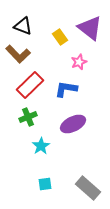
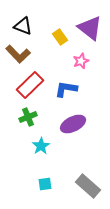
pink star: moved 2 px right, 1 px up
gray rectangle: moved 2 px up
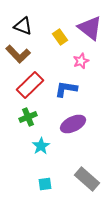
gray rectangle: moved 1 px left, 7 px up
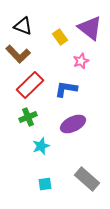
cyan star: rotated 12 degrees clockwise
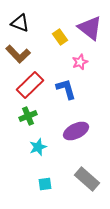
black triangle: moved 3 px left, 3 px up
pink star: moved 1 px left, 1 px down
blue L-shape: rotated 65 degrees clockwise
green cross: moved 1 px up
purple ellipse: moved 3 px right, 7 px down
cyan star: moved 3 px left, 1 px down
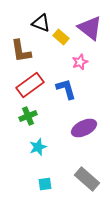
black triangle: moved 21 px right
yellow rectangle: moved 1 px right; rotated 14 degrees counterclockwise
brown L-shape: moved 3 px right, 3 px up; rotated 35 degrees clockwise
red rectangle: rotated 8 degrees clockwise
purple ellipse: moved 8 px right, 3 px up
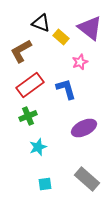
brown L-shape: rotated 70 degrees clockwise
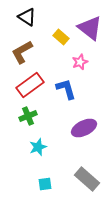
black triangle: moved 14 px left, 6 px up; rotated 12 degrees clockwise
brown L-shape: moved 1 px right, 1 px down
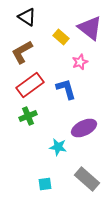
cyan star: moved 20 px right; rotated 30 degrees clockwise
